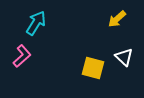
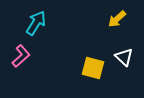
pink L-shape: moved 1 px left
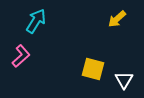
cyan arrow: moved 2 px up
white triangle: moved 23 px down; rotated 18 degrees clockwise
yellow square: moved 1 px down
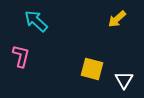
cyan arrow: rotated 80 degrees counterclockwise
pink L-shape: rotated 35 degrees counterclockwise
yellow square: moved 1 px left
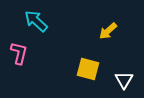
yellow arrow: moved 9 px left, 12 px down
pink L-shape: moved 2 px left, 3 px up
yellow square: moved 4 px left
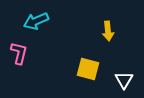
cyan arrow: rotated 65 degrees counterclockwise
yellow arrow: rotated 54 degrees counterclockwise
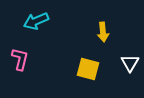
yellow arrow: moved 5 px left, 1 px down
pink L-shape: moved 1 px right, 6 px down
white triangle: moved 6 px right, 17 px up
